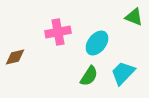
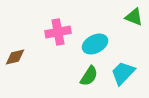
cyan ellipse: moved 2 px left, 1 px down; rotated 25 degrees clockwise
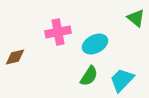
green triangle: moved 2 px right, 1 px down; rotated 18 degrees clockwise
cyan trapezoid: moved 1 px left, 7 px down
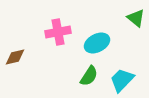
cyan ellipse: moved 2 px right, 1 px up
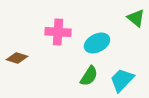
pink cross: rotated 15 degrees clockwise
brown diamond: moved 2 px right, 1 px down; rotated 30 degrees clockwise
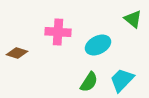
green triangle: moved 3 px left, 1 px down
cyan ellipse: moved 1 px right, 2 px down
brown diamond: moved 5 px up
green semicircle: moved 6 px down
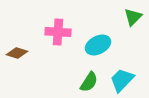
green triangle: moved 2 px up; rotated 36 degrees clockwise
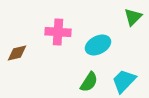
brown diamond: rotated 30 degrees counterclockwise
cyan trapezoid: moved 2 px right, 1 px down
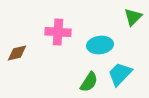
cyan ellipse: moved 2 px right; rotated 20 degrees clockwise
cyan trapezoid: moved 4 px left, 7 px up
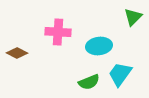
cyan ellipse: moved 1 px left, 1 px down
brown diamond: rotated 40 degrees clockwise
cyan trapezoid: rotated 8 degrees counterclockwise
green semicircle: rotated 35 degrees clockwise
